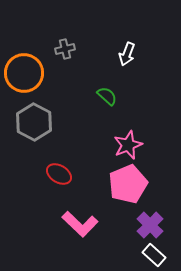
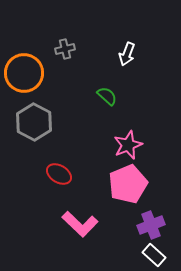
purple cross: moved 1 px right; rotated 24 degrees clockwise
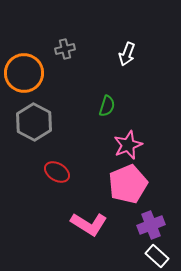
green semicircle: moved 10 px down; rotated 65 degrees clockwise
red ellipse: moved 2 px left, 2 px up
pink L-shape: moved 9 px right; rotated 12 degrees counterclockwise
white rectangle: moved 3 px right, 1 px down
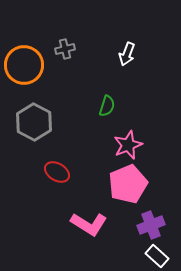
orange circle: moved 8 px up
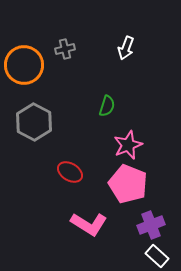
white arrow: moved 1 px left, 6 px up
red ellipse: moved 13 px right
pink pentagon: rotated 27 degrees counterclockwise
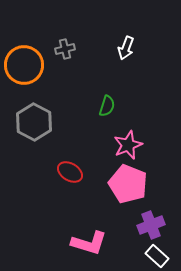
pink L-shape: moved 19 px down; rotated 15 degrees counterclockwise
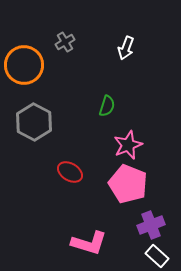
gray cross: moved 7 px up; rotated 18 degrees counterclockwise
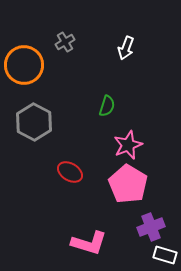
pink pentagon: rotated 9 degrees clockwise
purple cross: moved 2 px down
white rectangle: moved 8 px right, 1 px up; rotated 25 degrees counterclockwise
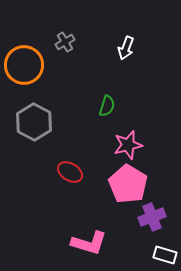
pink star: rotated 8 degrees clockwise
purple cross: moved 1 px right, 10 px up
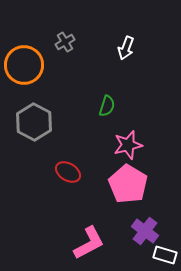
red ellipse: moved 2 px left
purple cross: moved 7 px left, 14 px down; rotated 32 degrees counterclockwise
pink L-shape: rotated 45 degrees counterclockwise
